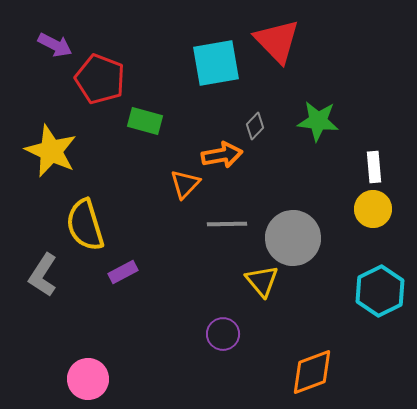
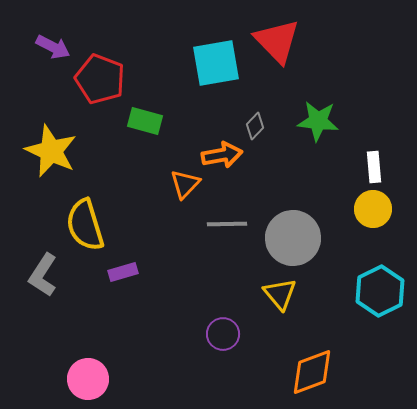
purple arrow: moved 2 px left, 2 px down
purple rectangle: rotated 12 degrees clockwise
yellow triangle: moved 18 px right, 13 px down
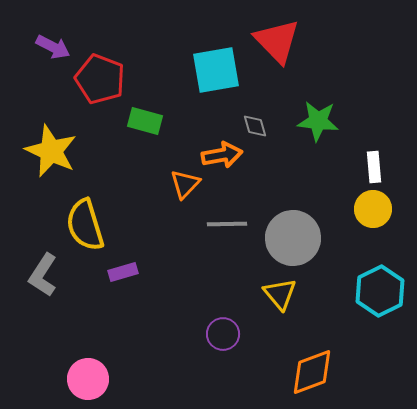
cyan square: moved 7 px down
gray diamond: rotated 60 degrees counterclockwise
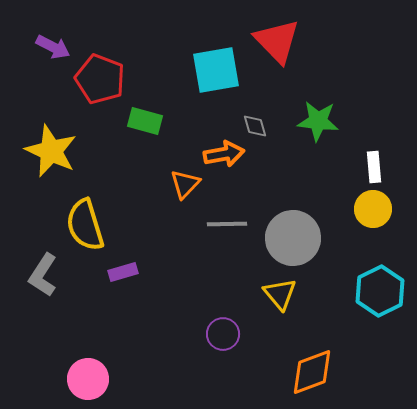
orange arrow: moved 2 px right, 1 px up
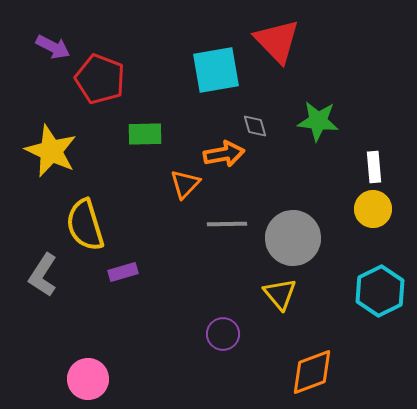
green rectangle: moved 13 px down; rotated 16 degrees counterclockwise
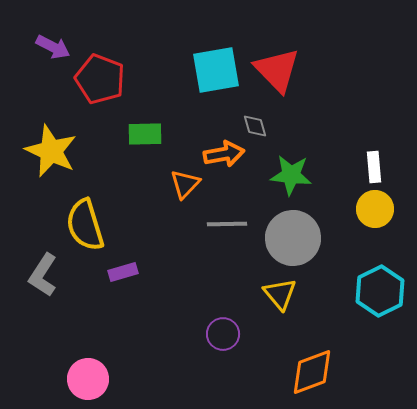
red triangle: moved 29 px down
green star: moved 27 px left, 54 px down
yellow circle: moved 2 px right
